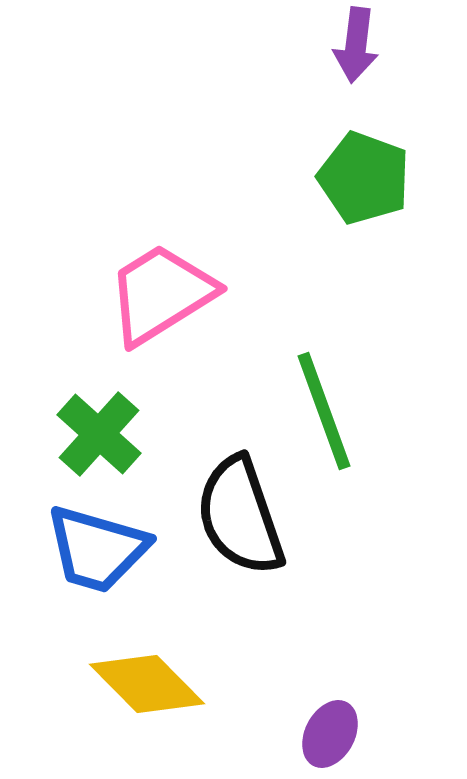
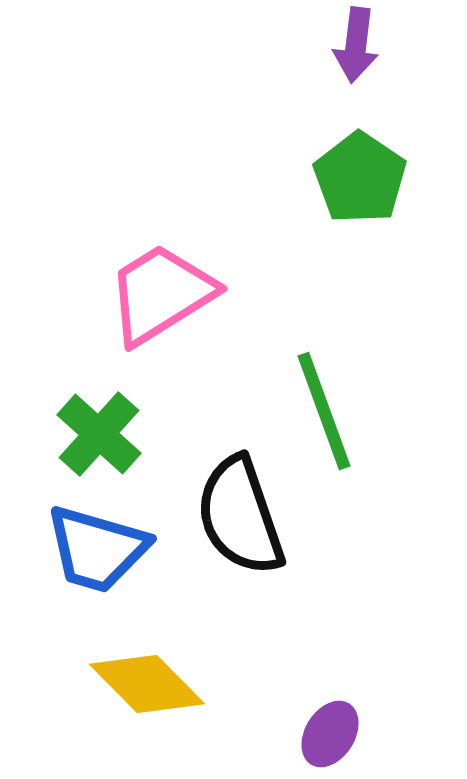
green pentagon: moved 4 px left; rotated 14 degrees clockwise
purple ellipse: rotated 4 degrees clockwise
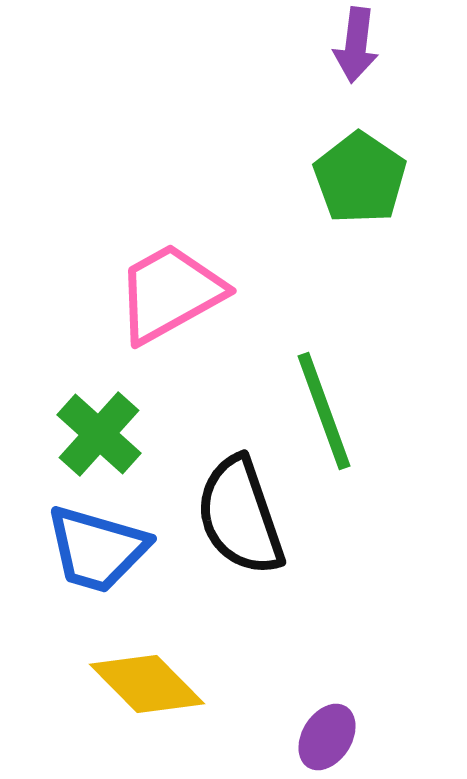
pink trapezoid: moved 9 px right, 1 px up; rotated 3 degrees clockwise
purple ellipse: moved 3 px left, 3 px down
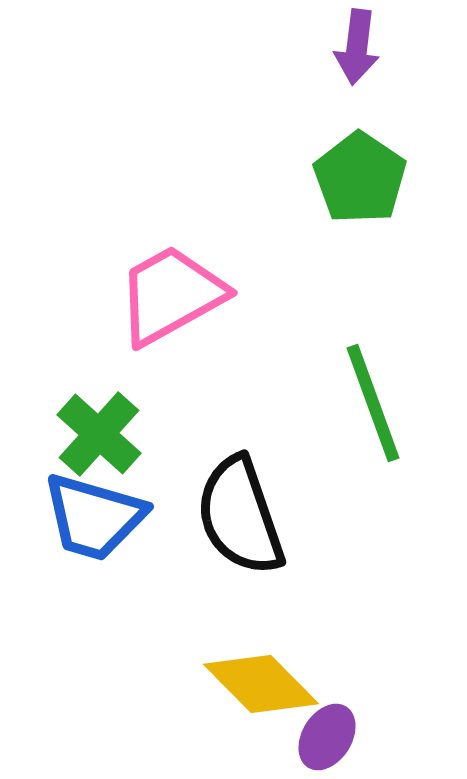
purple arrow: moved 1 px right, 2 px down
pink trapezoid: moved 1 px right, 2 px down
green line: moved 49 px right, 8 px up
blue trapezoid: moved 3 px left, 32 px up
yellow diamond: moved 114 px right
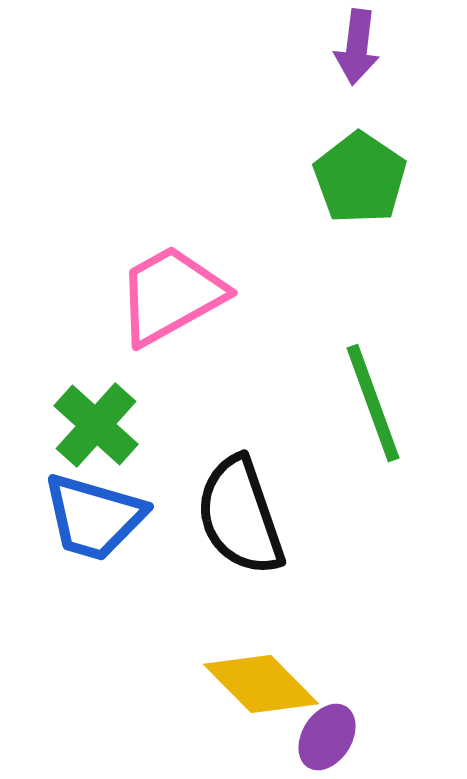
green cross: moved 3 px left, 9 px up
